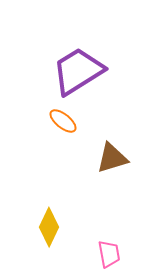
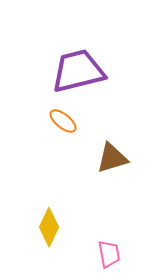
purple trapezoid: rotated 18 degrees clockwise
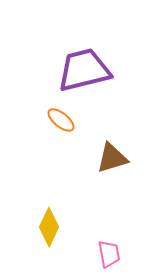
purple trapezoid: moved 6 px right, 1 px up
orange ellipse: moved 2 px left, 1 px up
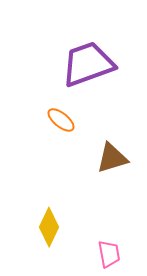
purple trapezoid: moved 4 px right, 6 px up; rotated 6 degrees counterclockwise
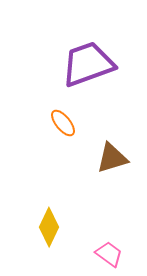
orange ellipse: moved 2 px right, 3 px down; rotated 12 degrees clockwise
pink trapezoid: rotated 44 degrees counterclockwise
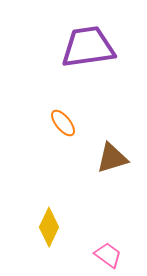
purple trapezoid: moved 17 px up; rotated 12 degrees clockwise
pink trapezoid: moved 1 px left, 1 px down
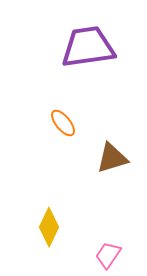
pink trapezoid: rotated 92 degrees counterclockwise
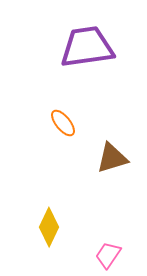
purple trapezoid: moved 1 px left
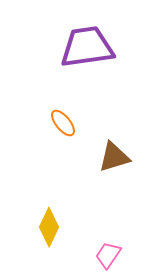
brown triangle: moved 2 px right, 1 px up
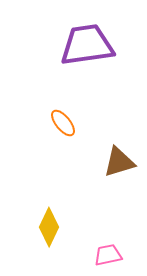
purple trapezoid: moved 2 px up
brown triangle: moved 5 px right, 5 px down
pink trapezoid: rotated 44 degrees clockwise
